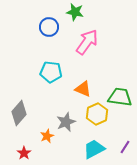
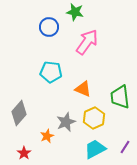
green trapezoid: rotated 105 degrees counterclockwise
yellow hexagon: moved 3 px left, 4 px down
cyan trapezoid: moved 1 px right
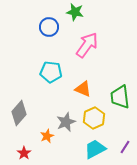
pink arrow: moved 3 px down
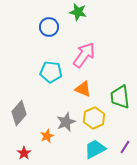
green star: moved 3 px right
pink arrow: moved 3 px left, 10 px down
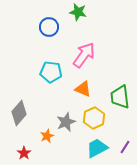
cyan trapezoid: moved 2 px right, 1 px up
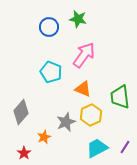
green star: moved 7 px down
cyan pentagon: rotated 15 degrees clockwise
gray diamond: moved 2 px right, 1 px up
yellow hexagon: moved 3 px left, 3 px up
orange star: moved 3 px left, 1 px down
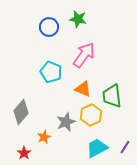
green trapezoid: moved 8 px left, 1 px up
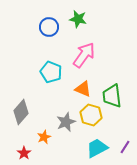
yellow hexagon: rotated 20 degrees counterclockwise
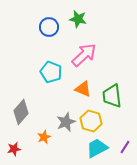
pink arrow: rotated 12 degrees clockwise
yellow hexagon: moved 6 px down
red star: moved 10 px left, 4 px up; rotated 24 degrees clockwise
